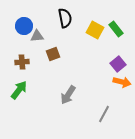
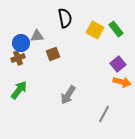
blue circle: moved 3 px left, 17 px down
brown cross: moved 4 px left, 4 px up; rotated 16 degrees counterclockwise
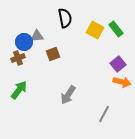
blue circle: moved 3 px right, 1 px up
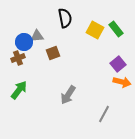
brown square: moved 1 px up
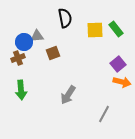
yellow square: rotated 30 degrees counterclockwise
green arrow: moved 2 px right; rotated 138 degrees clockwise
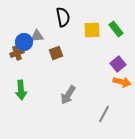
black semicircle: moved 2 px left, 1 px up
yellow square: moved 3 px left
brown square: moved 3 px right
brown cross: moved 1 px left, 5 px up
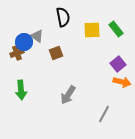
gray triangle: rotated 40 degrees clockwise
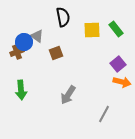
brown cross: moved 1 px up
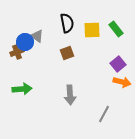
black semicircle: moved 4 px right, 6 px down
blue circle: moved 1 px right
brown square: moved 11 px right
green arrow: moved 1 px right, 1 px up; rotated 90 degrees counterclockwise
gray arrow: moved 2 px right; rotated 36 degrees counterclockwise
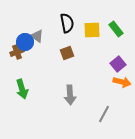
green arrow: rotated 78 degrees clockwise
